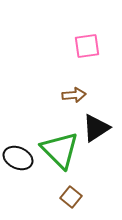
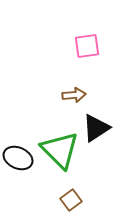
brown square: moved 3 px down; rotated 15 degrees clockwise
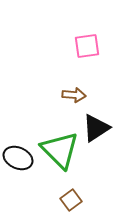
brown arrow: rotated 10 degrees clockwise
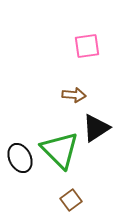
black ellipse: moved 2 px right; rotated 40 degrees clockwise
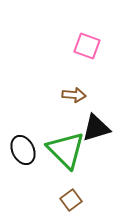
pink square: rotated 28 degrees clockwise
black triangle: rotated 16 degrees clockwise
green triangle: moved 6 px right
black ellipse: moved 3 px right, 8 px up
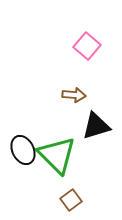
pink square: rotated 20 degrees clockwise
black triangle: moved 2 px up
green triangle: moved 9 px left, 5 px down
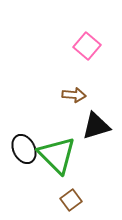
black ellipse: moved 1 px right, 1 px up
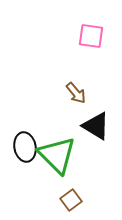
pink square: moved 4 px right, 10 px up; rotated 32 degrees counterclockwise
brown arrow: moved 2 px right, 2 px up; rotated 45 degrees clockwise
black triangle: rotated 48 degrees clockwise
black ellipse: moved 1 px right, 2 px up; rotated 16 degrees clockwise
